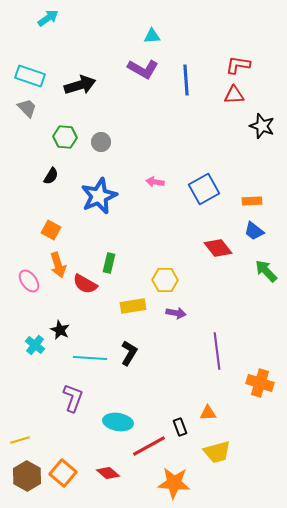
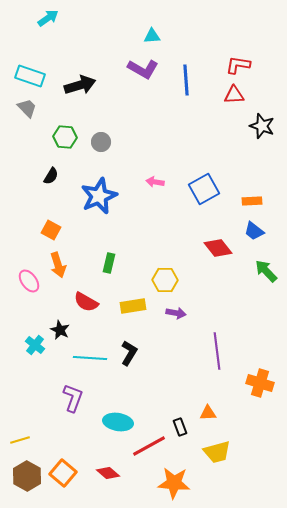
red semicircle at (85, 284): moved 1 px right, 18 px down
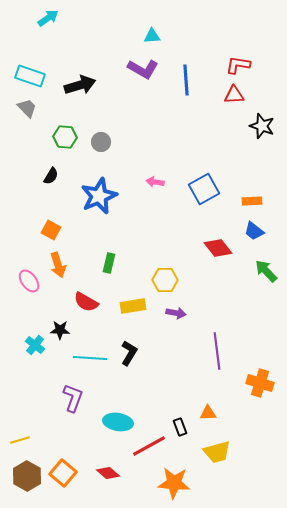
black star at (60, 330): rotated 24 degrees counterclockwise
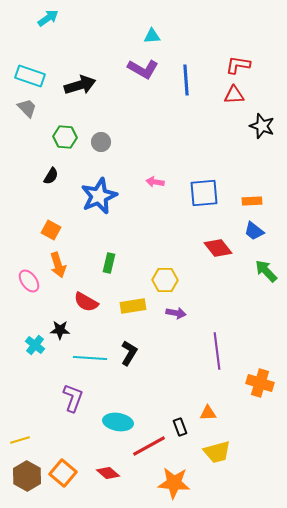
blue square at (204, 189): moved 4 px down; rotated 24 degrees clockwise
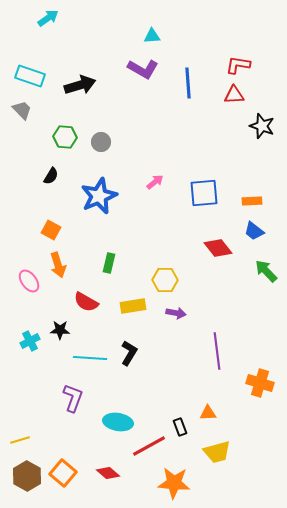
blue line at (186, 80): moved 2 px right, 3 px down
gray trapezoid at (27, 108): moved 5 px left, 2 px down
pink arrow at (155, 182): rotated 132 degrees clockwise
cyan cross at (35, 345): moved 5 px left, 4 px up; rotated 24 degrees clockwise
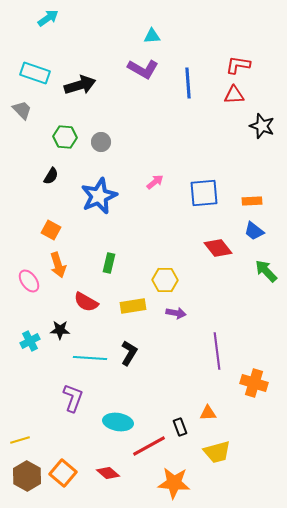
cyan rectangle at (30, 76): moved 5 px right, 3 px up
orange cross at (260, 383): moved 6 px left
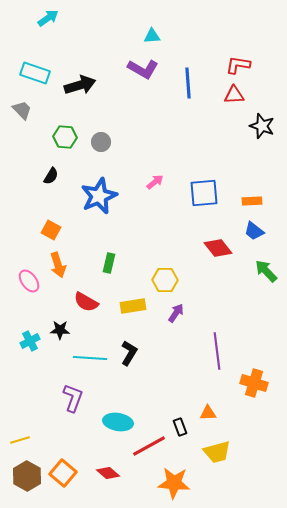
purple arrow at (176, 313): rotated 66 degrees counterclockwise
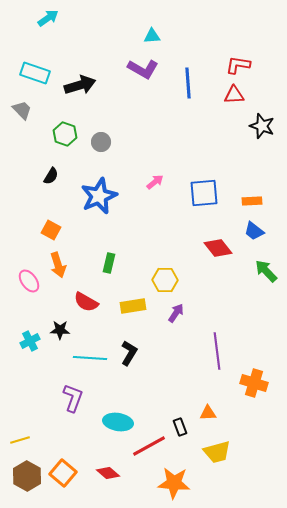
green hexagon at (65, 137): moved 3 px up; rotated 15 degrees clockwise
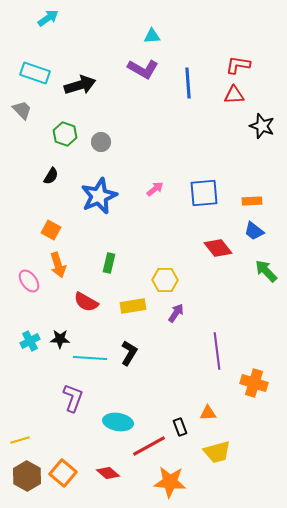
pink arrow at (155, 182): moved 7 px down
black star at (60, 330): moved 9 px down
orange star at (174, 483): moved 4 px left, 1 px up
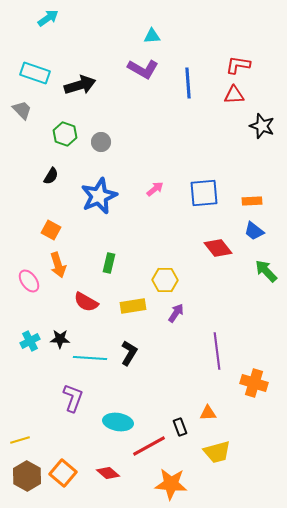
orange star at (170, 482): moved 1 px right, 2 px down
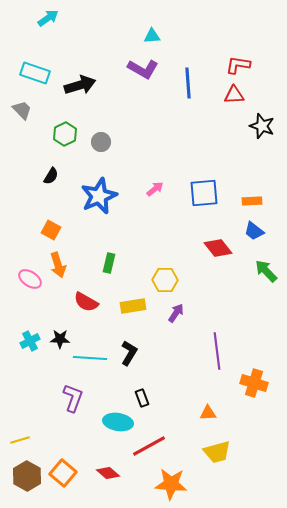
green hexagon at (65, 134): rotated 15 degrees clockwise
pink ellipse at (29, 281): moved 1 px right, 2 px up; rotated 20 degrees counterclockwise
black rectangle at (180, 427): moved 38 px left, 29 px up
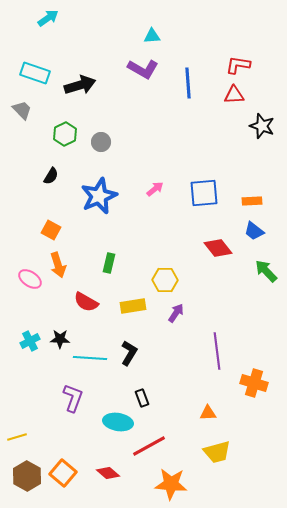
yellow line at (20, 440): moved 3 px left, 3 px up
